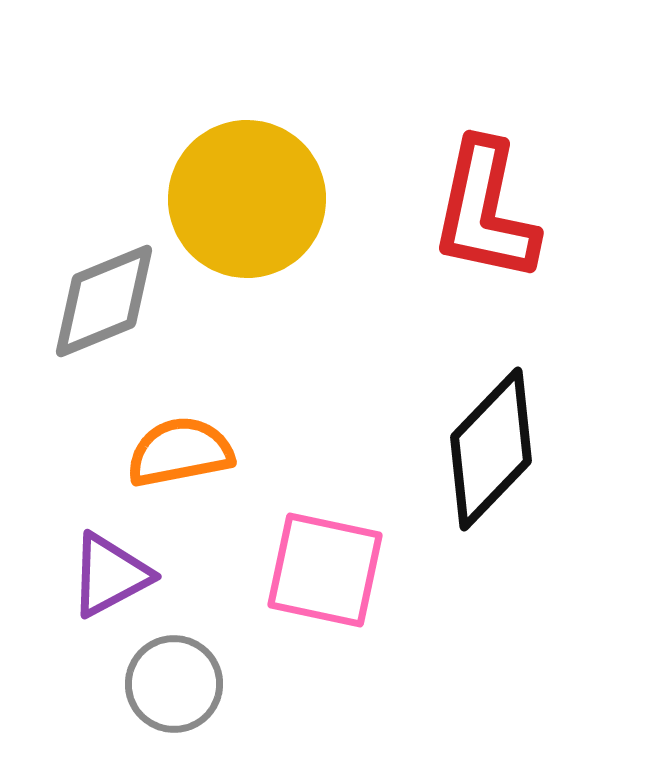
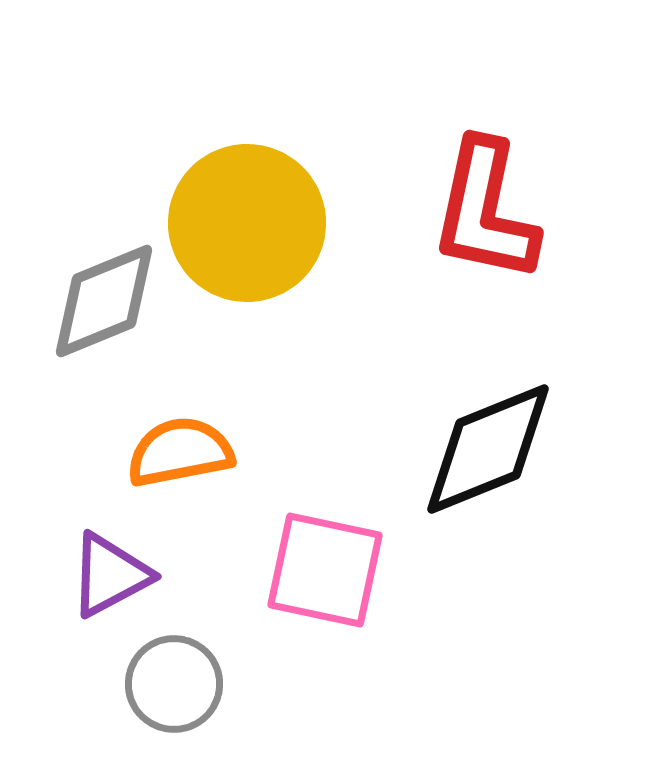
yellow circle: moved 24 px down
black diamond: moved 3 px left; rotated 24 degrees clockwise
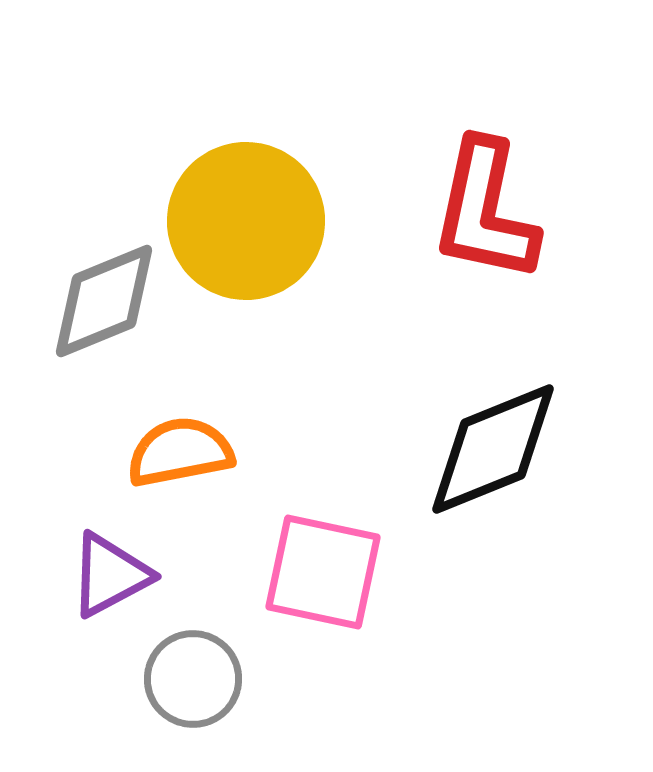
yellow circle: moved 1 px left, 2 px up
black diamond: moved 5 px right
pink square: moved 2 px left, 2 px down
gray circle: moved 19 px right, 5 px up
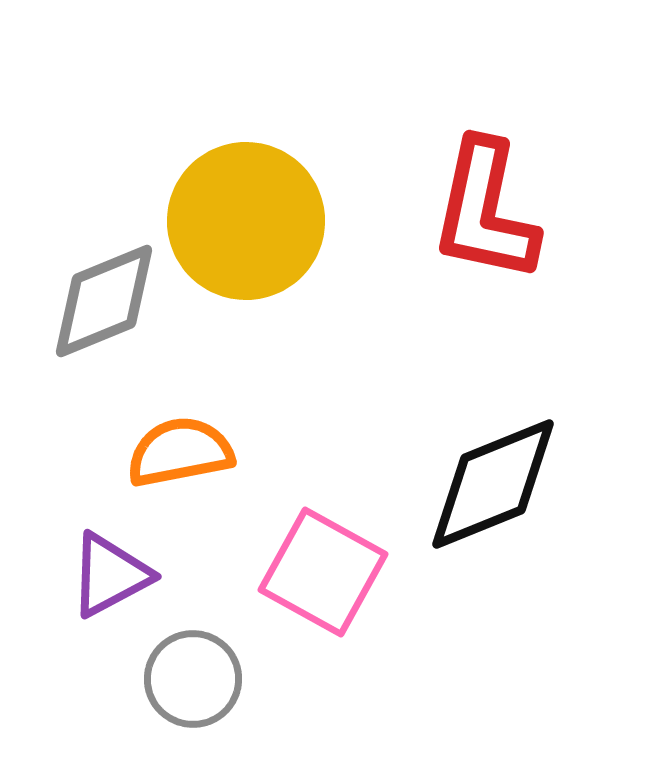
black diamond: moved 35 px down
pink square: rotated 17 degrees clockwise
